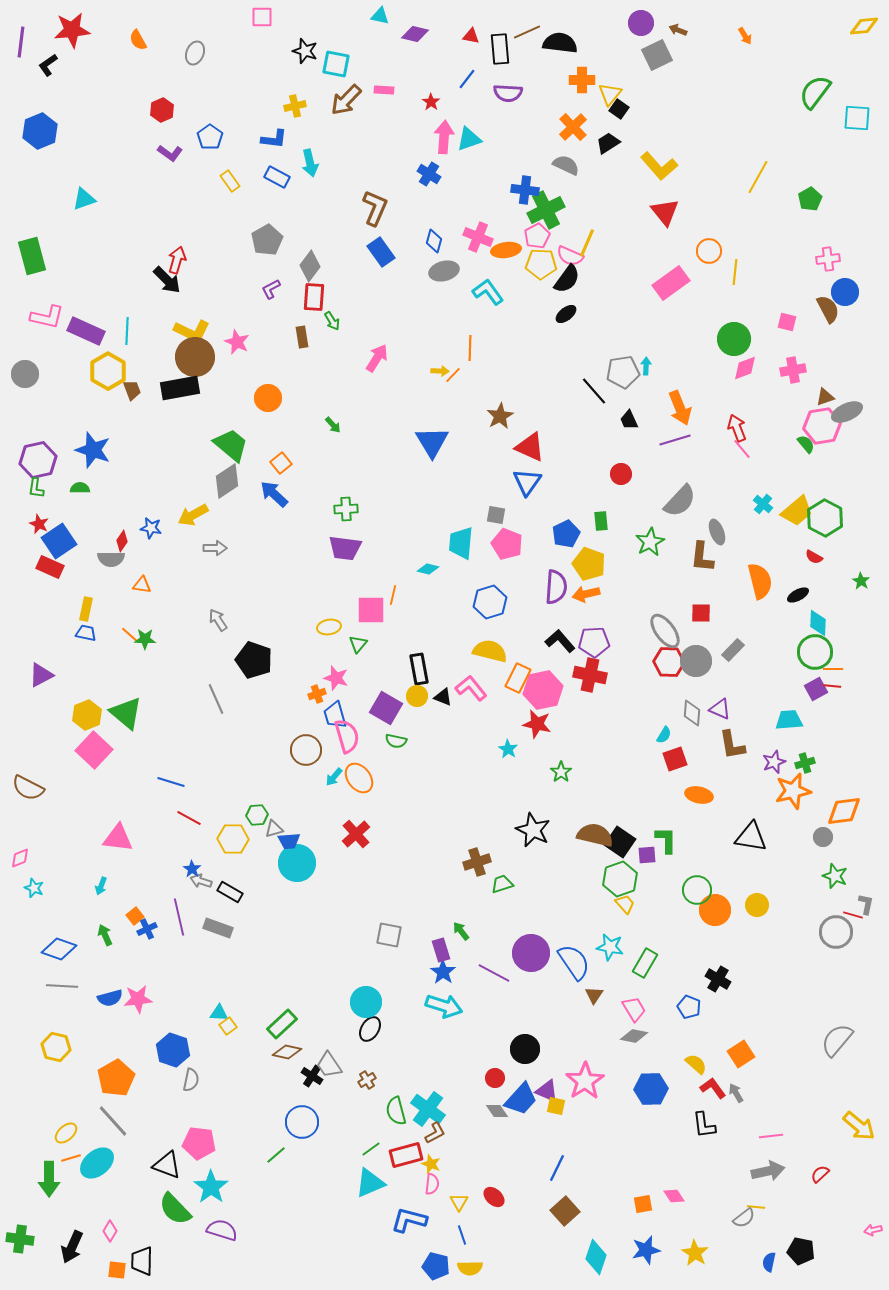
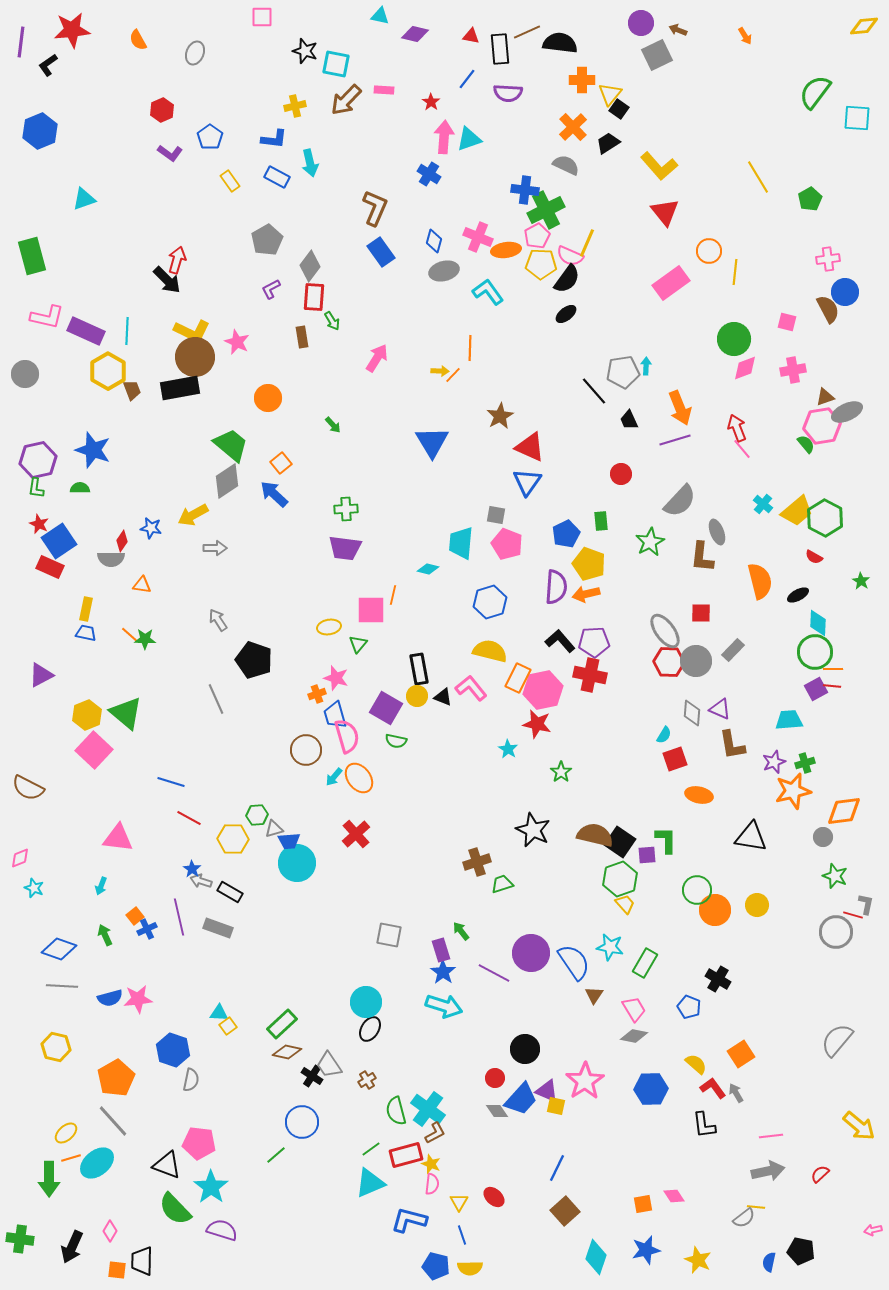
yellow line at (758, 177): rotated 60 degrees counterclockwise
yellow star at (695, 1253): moved 3 px right, 7 px down; rotated 8 degrees counterclockwise
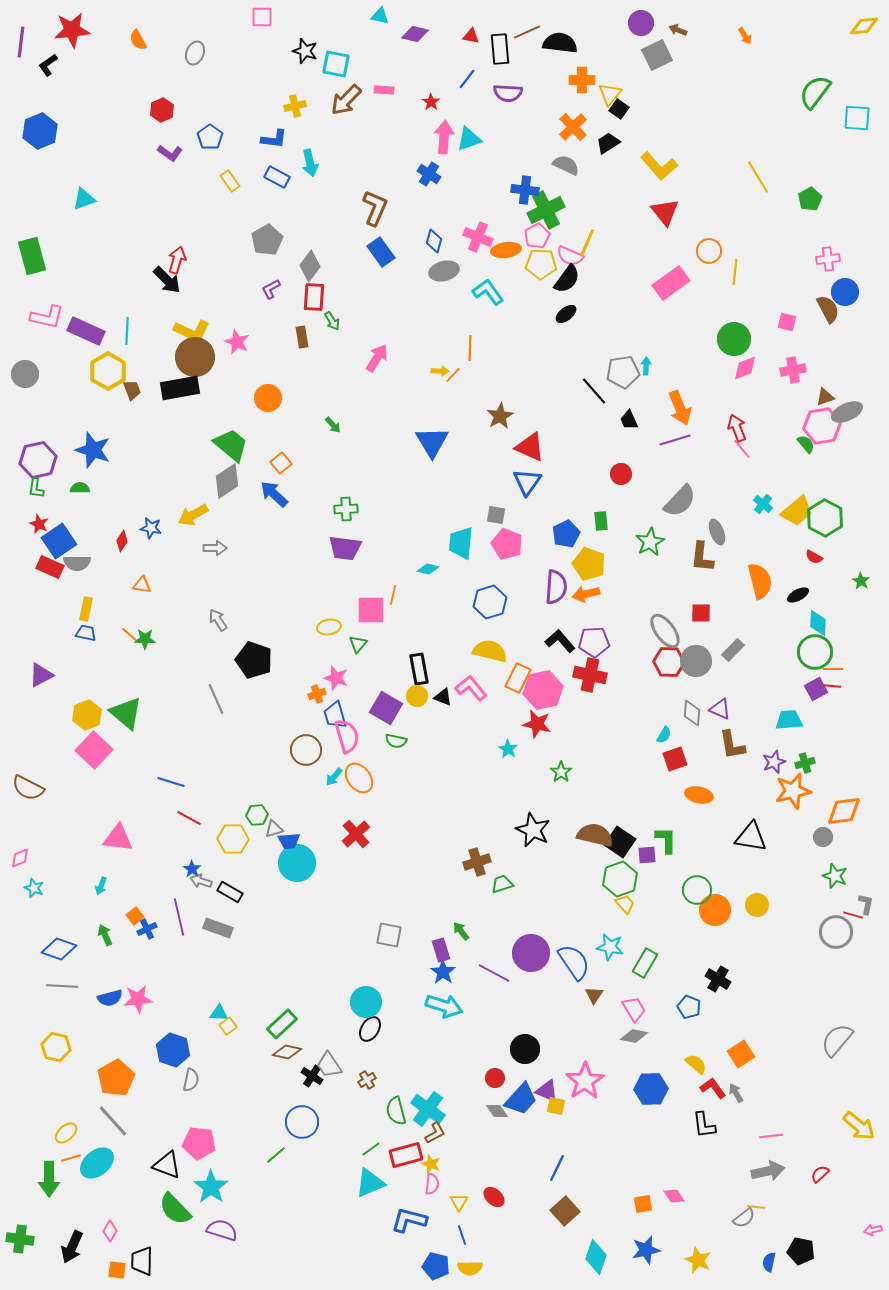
gray semicircle at (111, 559): moved 34 px left, 4 px down
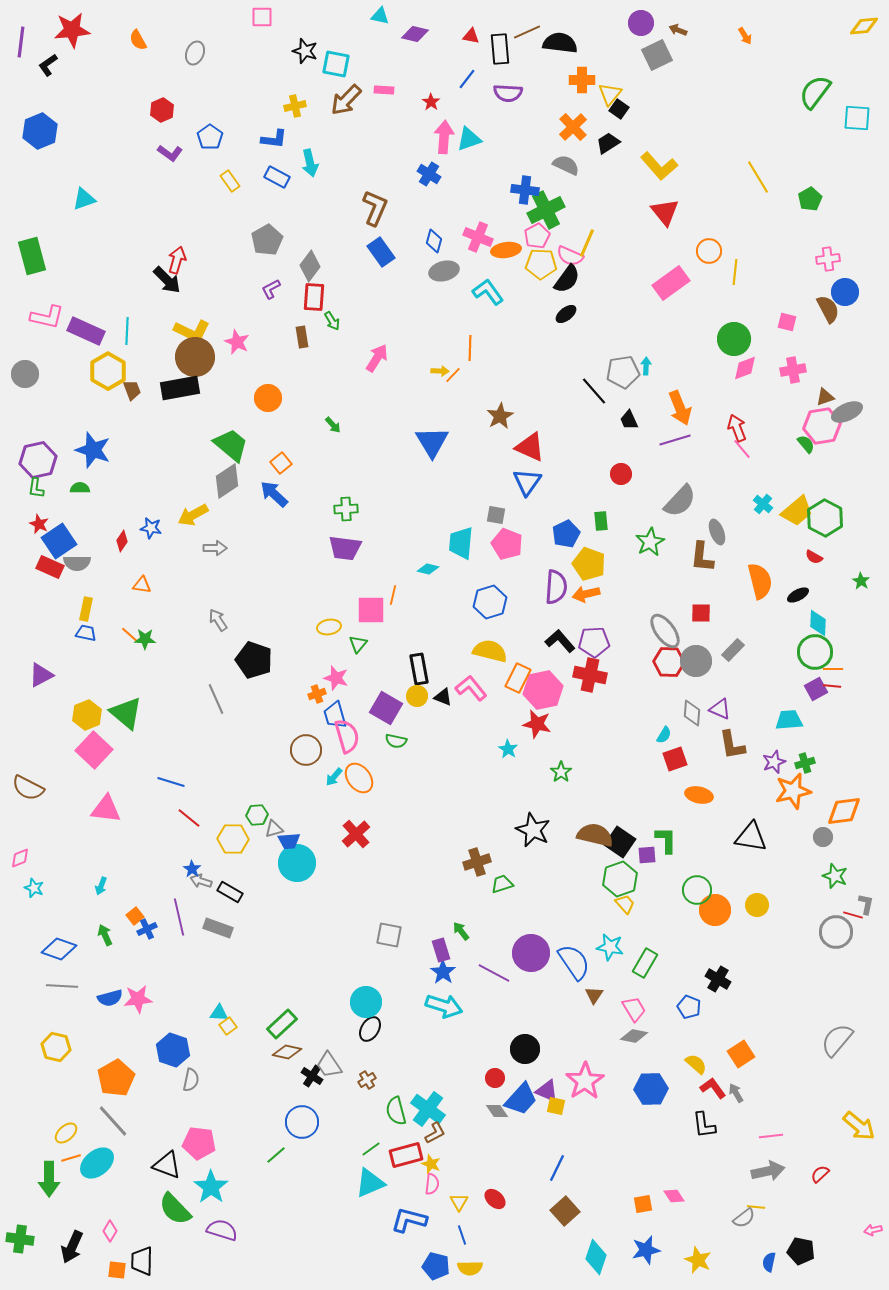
red line at (189, 818): rotated 10 degrees clockwise
pink triangle at (118, 838): moved 12 px left, 29 px up
red ellipse at (494, 1197): moved 1 px right, 2 px down
